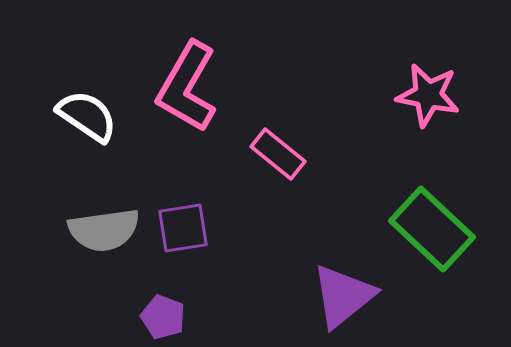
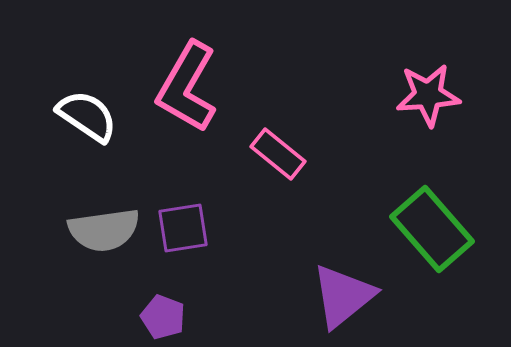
pink star: rotated 16 degrees counterclockwise
green rectangle: rotated 6 degrees clockwise
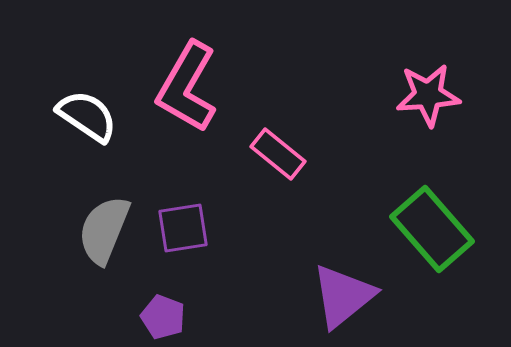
gray semicircle: rotated 120 degrees clockwise
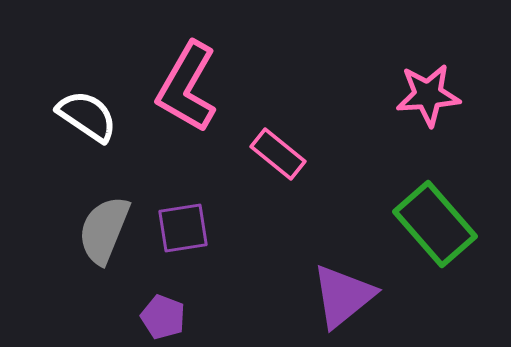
green rectangle: moved 3 px right, 5 px up
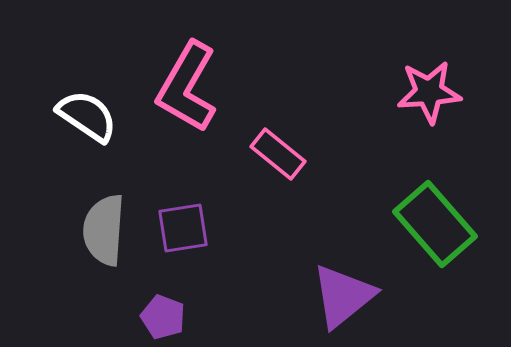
pink star: moved 1 px right, 3 px up
gray semicircle: rotated 18 degrees counterclockwise
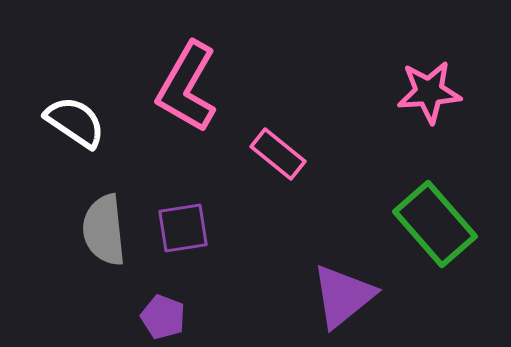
white semicircle: moved 12 px left, 6 px down
gray semicircle: rotated 10 degrees counterclockwise
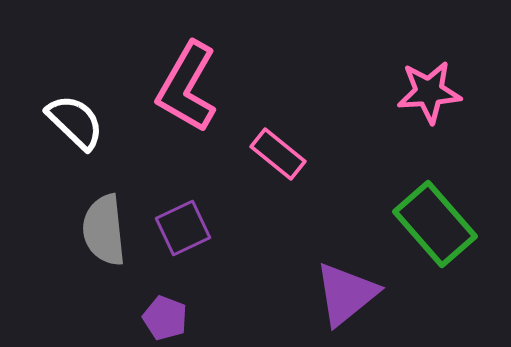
white semicircle: rotated 10 degrees clockwise
purple square: rotated 16 degrees counterclockwise
purple triangle: moved 3 px right, 2 px up
purple pentagon: moved 2 px right, 1 px down
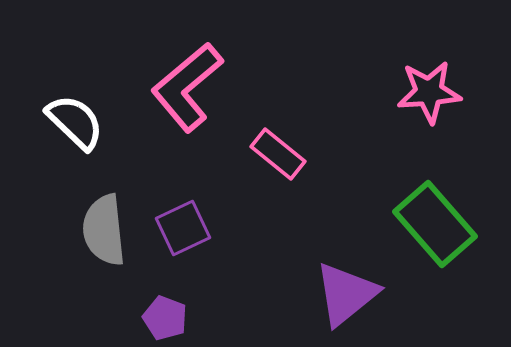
pink L-shape: rotated 20 degrees clockwise
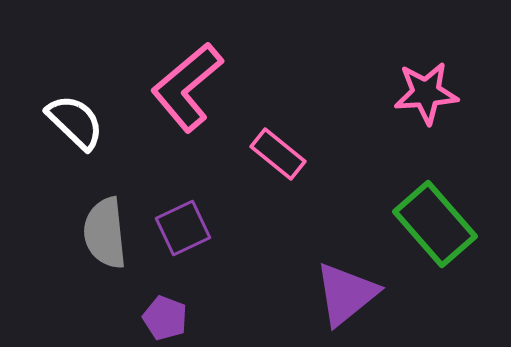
pink star: moved 3 px left, 1 px down
gray semicircle: moved 1 px right, 3 px down
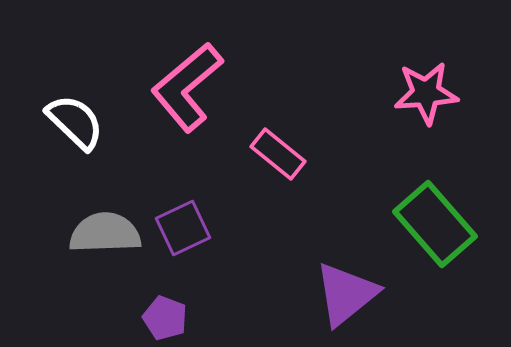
gray semicircle: rotated 94 degrees clockwise
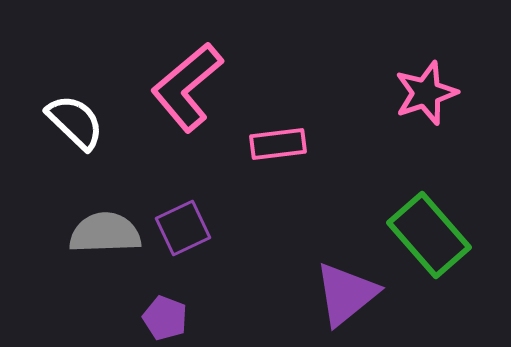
pink star: rotated 14 degrees counterclockwise
pink rectangle: moved 10 px up; rotated 46 degrees counterclockwise
green rectangle: moved 6 px left, 11 px down
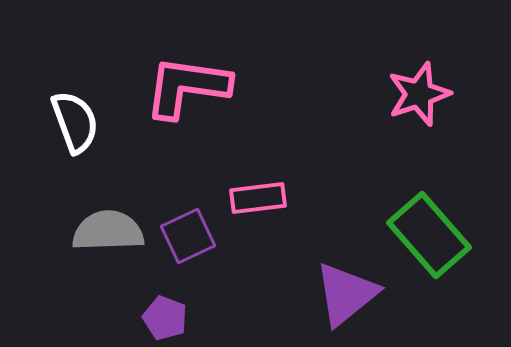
pink L-shape: rotated 48 degrees clockwise
pink star: moved 7 px left, 1 px down
white semicircle: rotated 26 degrees clockwise
pink rectangle: moved 20 px left, 54 px down
purple square: moved 5 px right, 8 px down
gray semicircle: moved 3 px right, 2 px up
